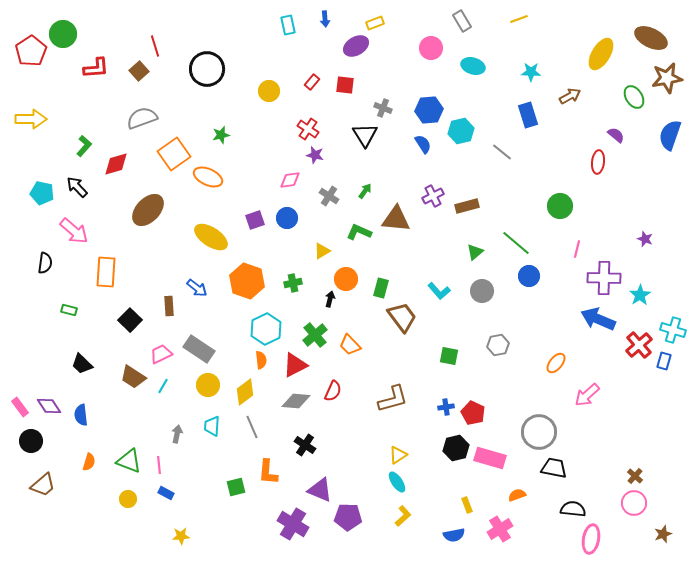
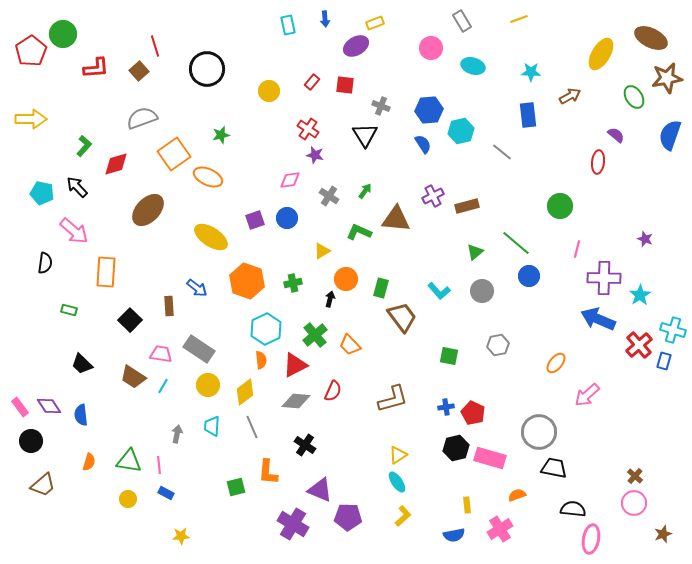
gray cross at (383, 108): moved 2 px left, 2 px up
blue rectangle at (528, 115): rotated 10 degrees clockwise
pink trapezoid at (161, 354): rotated 35 degrees clockwise
green triangle at (129, 461): rotated 12 degrees counterclockwise
yellow rectangle at (467, 505): rotated 14 degrees clockwise
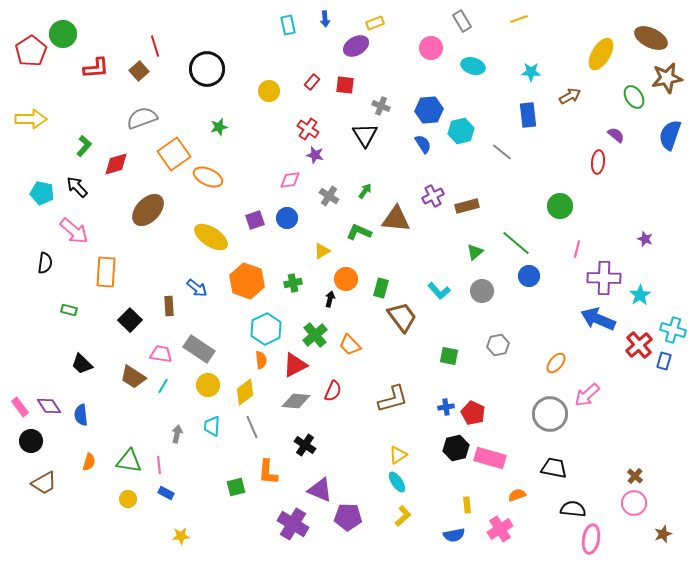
green star at (221, 135): moved 2 px left, 8 px up
gray circle at (539, 432): moved 11 px right, 18 px up
brown trapezoid at (43, 485): moved 1 px right, 2 px up; rotated 12 degrees clockwise
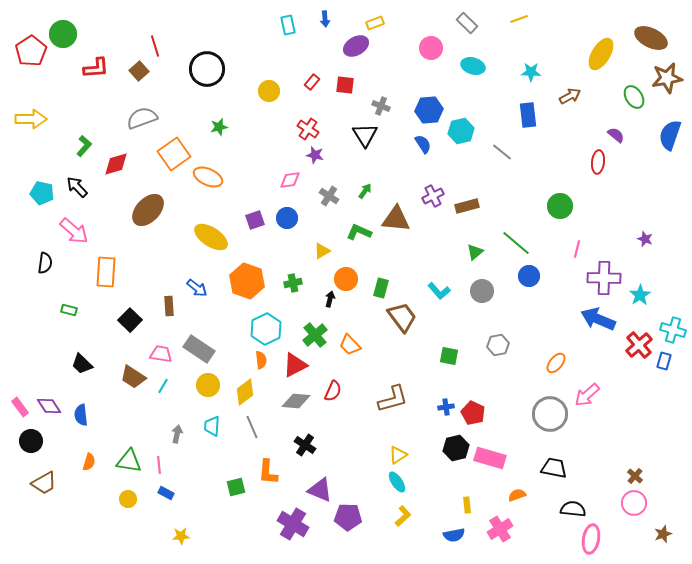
gray rectangle at (462, 21): moved 5 px right, 2 px down; rotated 15 degrees counterclockwise
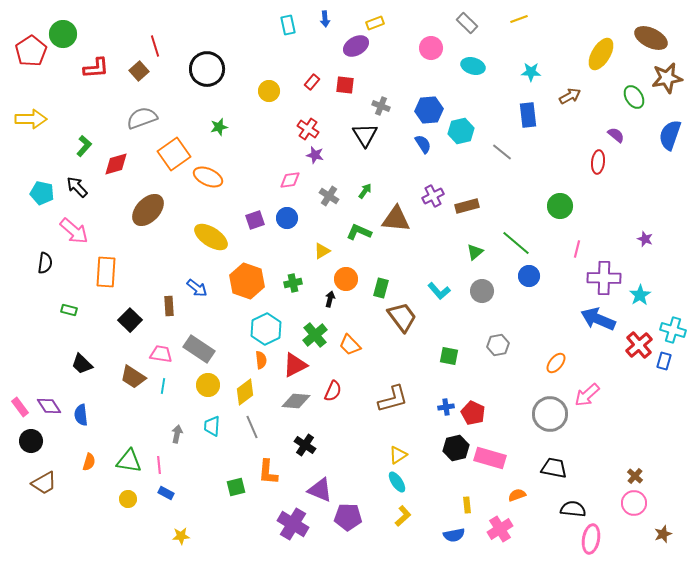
cyan line at (163, 386): rotated 21 degrees counterclockwise
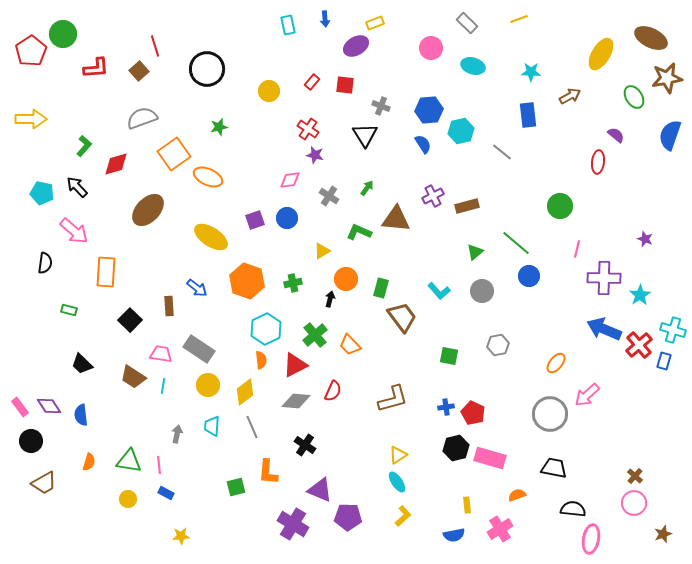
green arrow at (365, 191): moved 2 px right, 3 px up
blue arrow at (598, 319): moved 6 px right, 10 px down
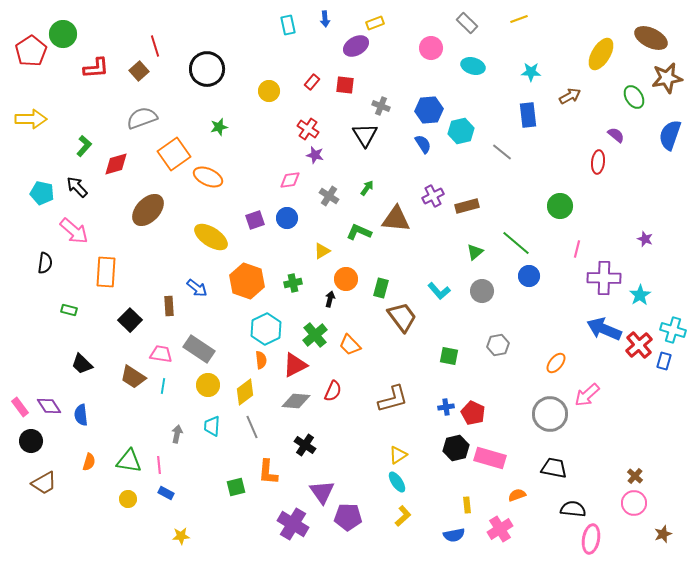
purple triangle at (320, 490): moved 2 px right, 2 px down; rotated 32 degrees clockwise
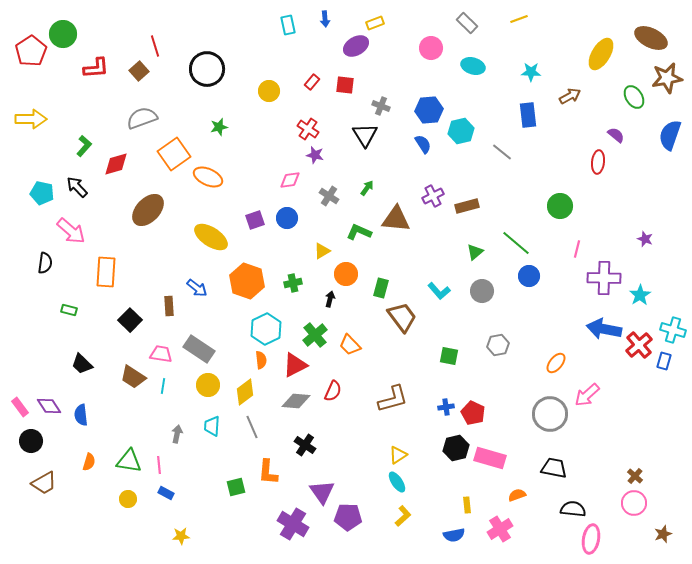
pink arrow at (74, 231): moved 3 px left
orange circle at (346, 279): moved 5 px up
blue arrow at (604, 329): rotated 12 degrees counterclockwise
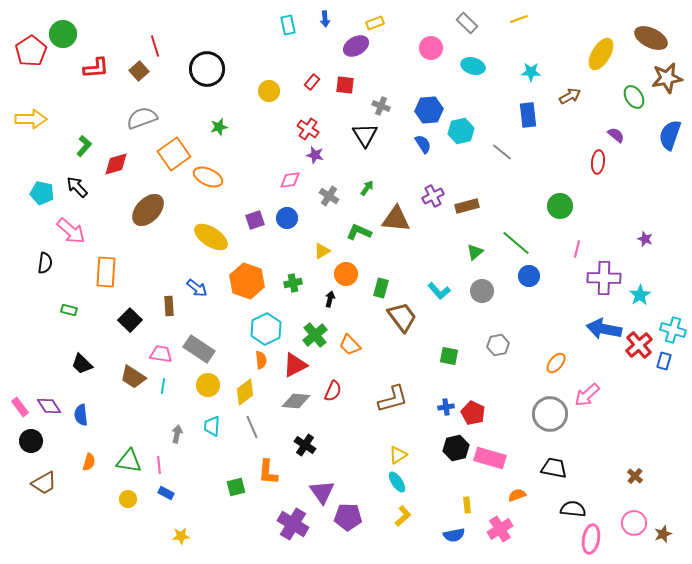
pink circle at (634, 503): moved 20 px down
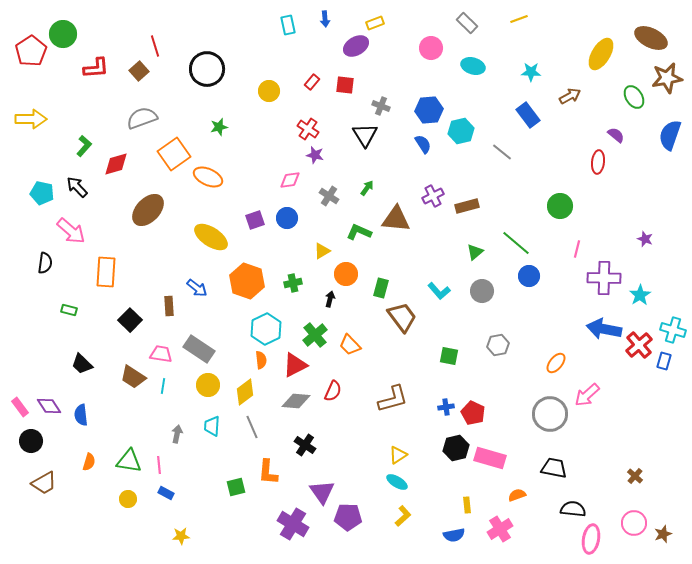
blue rectangle at (528, 115): rotated 30 degrees counterclockwise
cyan ellipse at (397, 482): rotated 25 degrees counterclockwise
